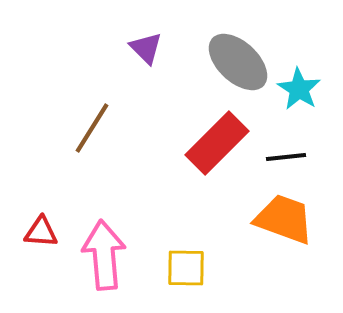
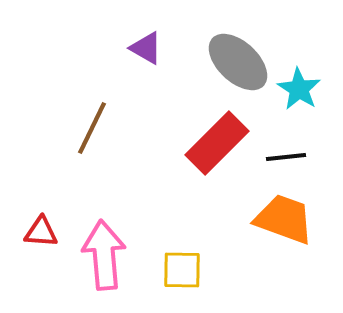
purple triangle: rotated 15 degrees counterclockwise
brown line: rotated 6 degrees counterclockwise
yellow square: moved 4 px left, 2 px down
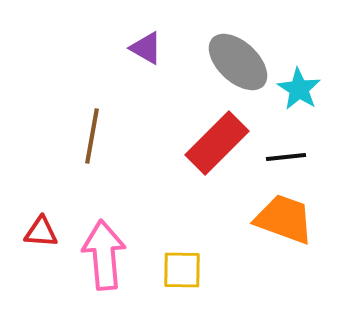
brown line: moved 8 px down; rotated 16 degrees counterclockwise
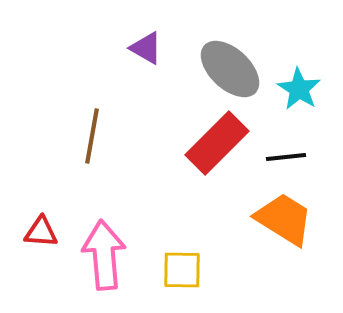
gray ellipse: moved 8 px left, 7 px down
orange trapezoid: rotated 12 degrees clockwise
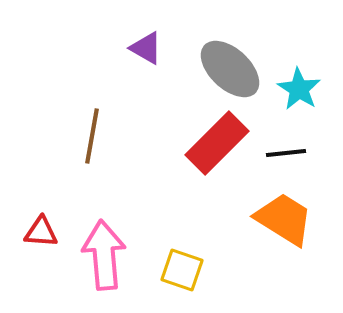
black line: moved 4 px up
yellow square: rotated 18 degrees clockwise
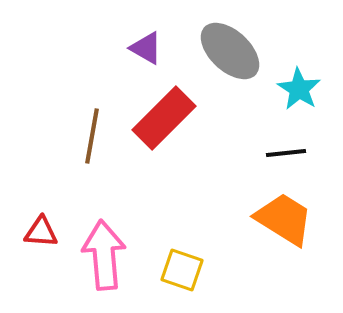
gray ellipse: moved 18 px up
red rectangle: moved 53 px left, 25 px up
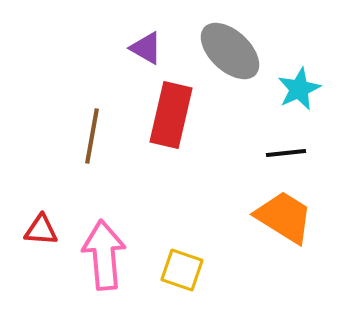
cyan star: rotated 15 degrees clockwise
red rectangle: moved 7 px right, 3 px up; rotated 32 degrees counterclockwise
orange trapezoid: moved 2 px up
red triangle: moved 2 px up
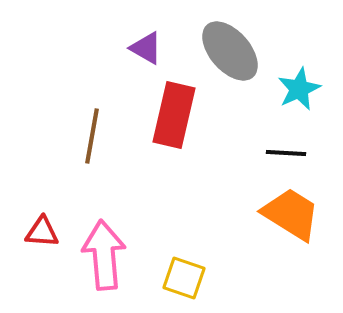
gray ellipse: rotated 6 degrees clockwise
red rectangle: moved 3 px right
black line: rotated 9 degrees clockwise
orange trapezoid: moved 7 px right, 3 px up
red triangle: moved 1 px right, 2 px down
yellow square: moved 2 px right, 8 px down
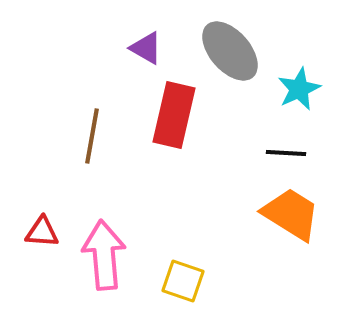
yellow square: moved 1 px left, 3 px down
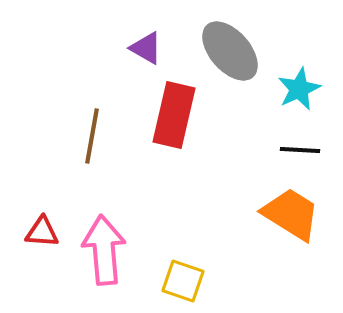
black line: moved 14 px right, 3 px up
pink arrow: moved 5 px up
